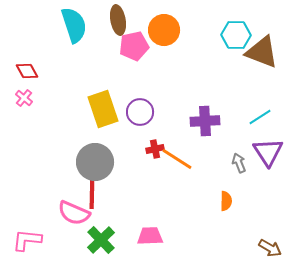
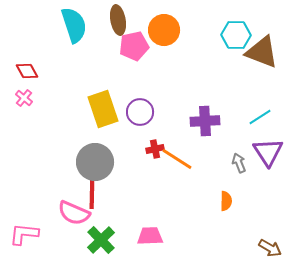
pink L-shape: moved 3 px left, 6 px up
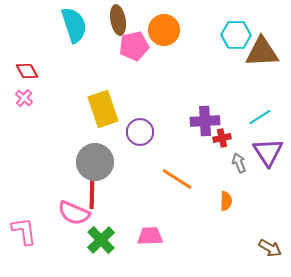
brown triangle: rotated 24 degrees counterclockwise
purple circle: moved 20 px down
red cross: moved 67 px right, 11 px up
orange line: moved 20 px down
pink L-shape: moved 3 px up; rotated 76 degrees clockwise
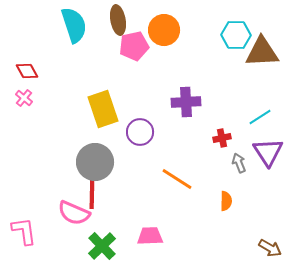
purple cross: moved 19 px left, 19 px up
green cross: moved 1 px right, 6 px down
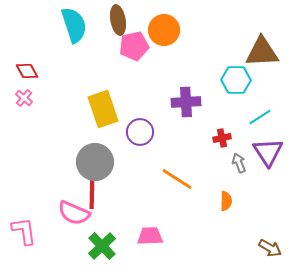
cyan hexagon: moved 45 px down
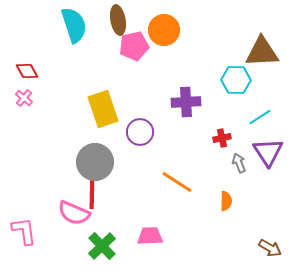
orange line: moved 3 px down
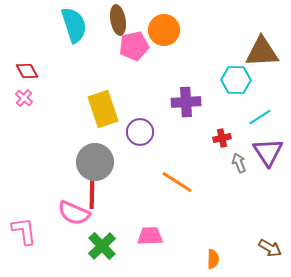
orange semicircle: moved 13 px left, 58 px down
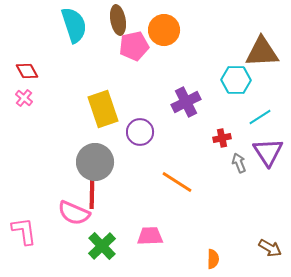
purple cross: rotated 24 degrees counterclockwise
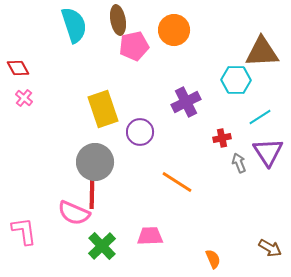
orange circle: moved 10 px right
red diamond: moved 9 px left, 3 px up
orange semicircle: rotated 24 degrees counterclockwise
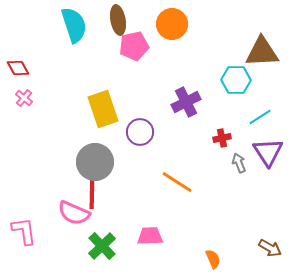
orange circle: moved 2 px left, 6 px up
